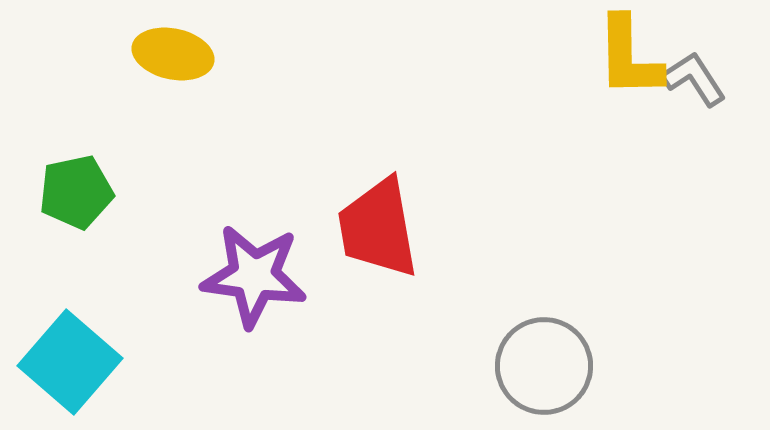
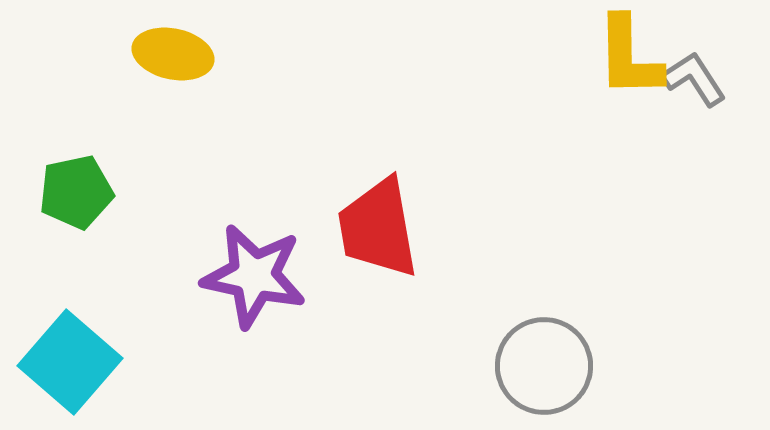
purple star: rotated 4 degrees clockwise
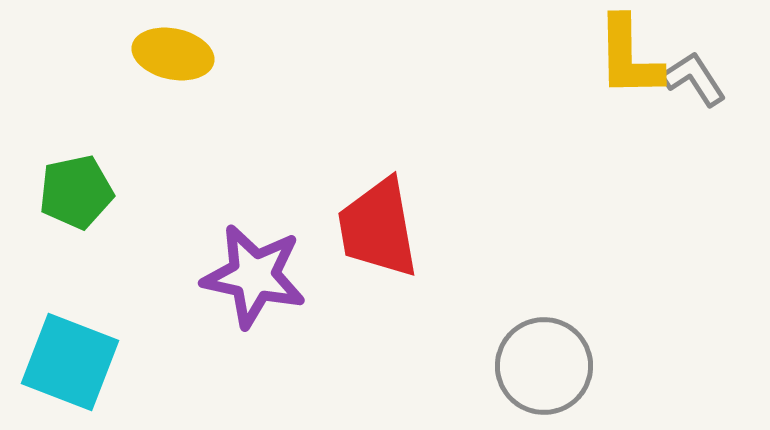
cyan square: rotated 20 degrees counterclockwise
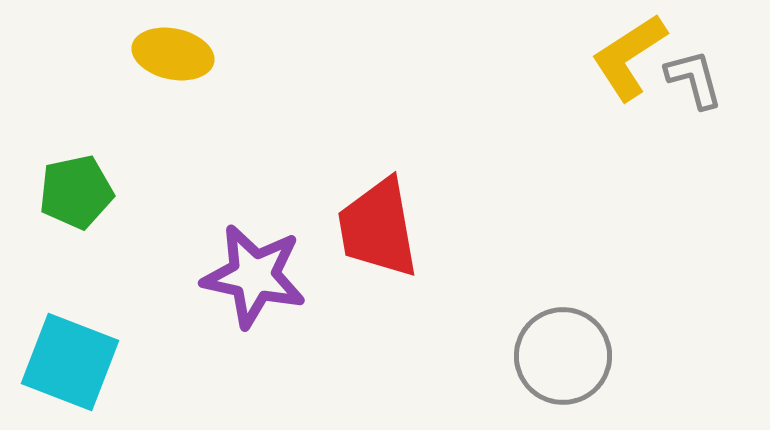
yellow L-shape: rotated 58 degrees clockwise
gray L-shape: rotated 18 degrees clockwise
gray circle: moved 19 px right, 10 px up
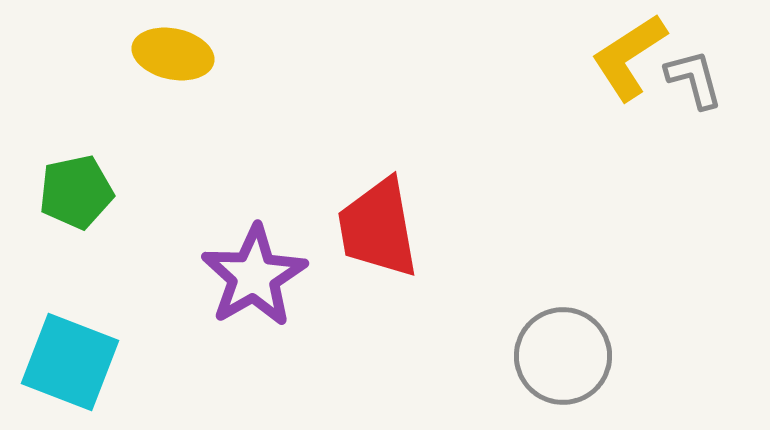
purple star: rotated 30 degrees clockwise
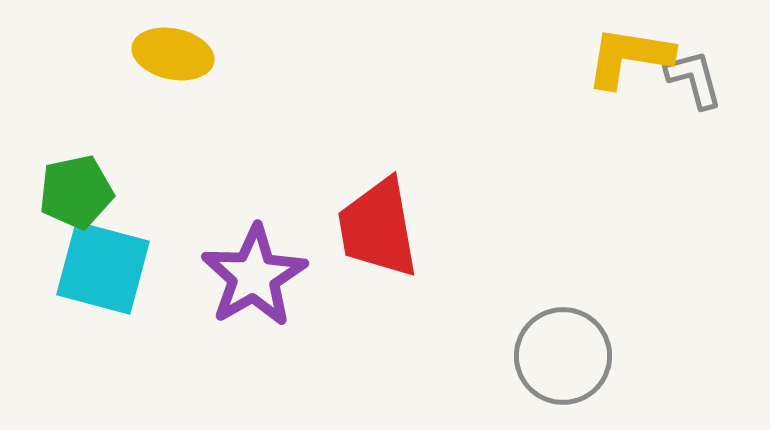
yellow L-shape: rotated 42 degrees clockwise
cyan square: moved 33 px right, 94 px up; rotated 6 degrees counterclockwise
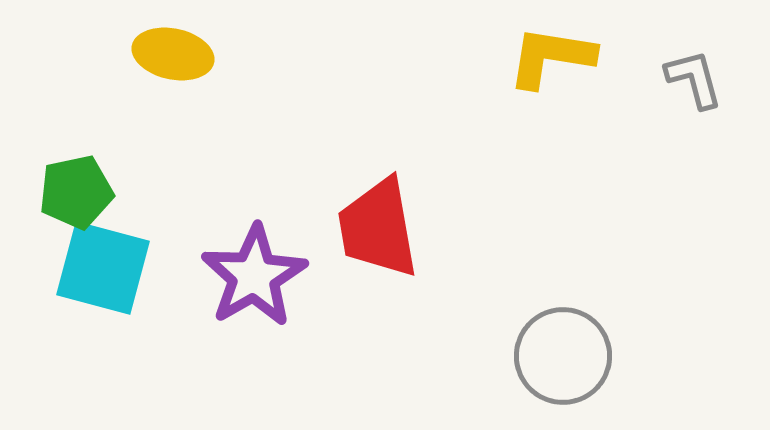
yellow L-shape: moved 78 px left
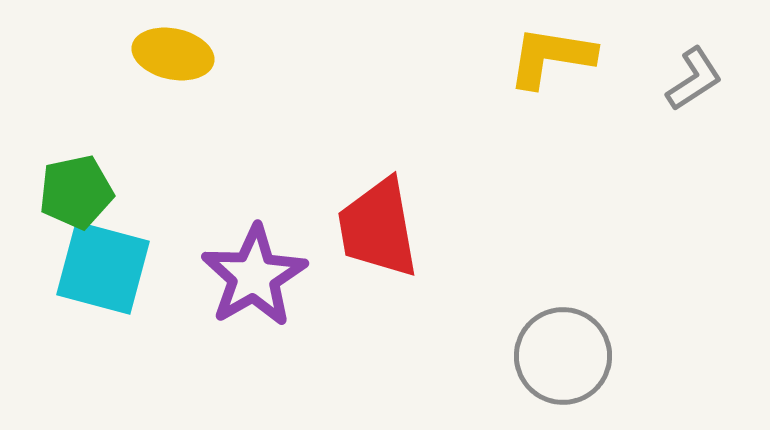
gray L-shape: rotated 72 degrees clockwise
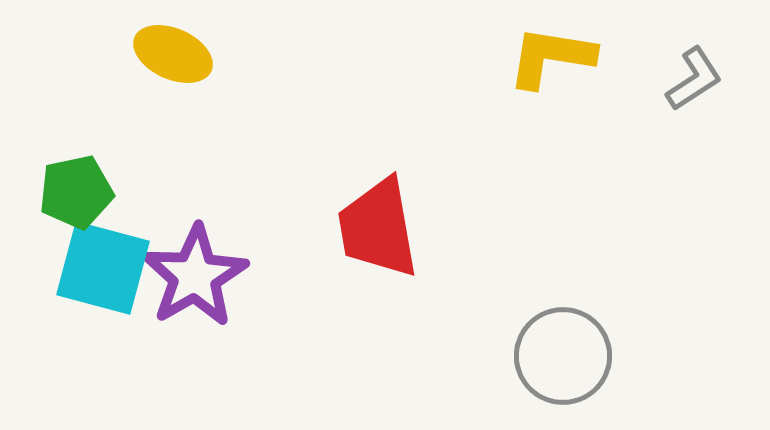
yellow ellipse: rotated 12 degrees clockwise
purple star: moved 59 px left
